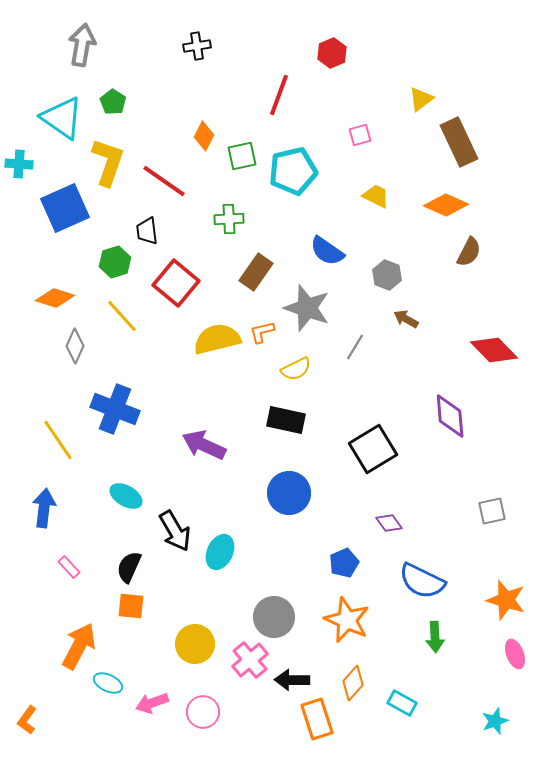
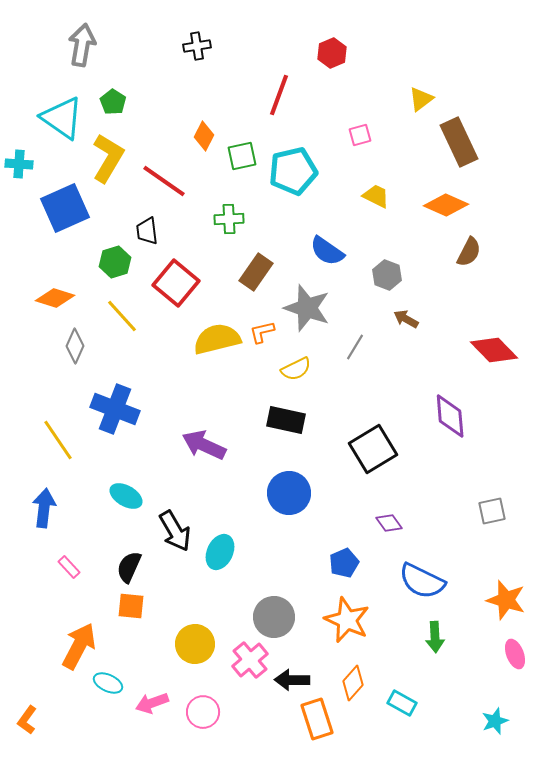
yellow L-shape at (108, 162): moved 4 px up; rotated 12 degrees clockwise
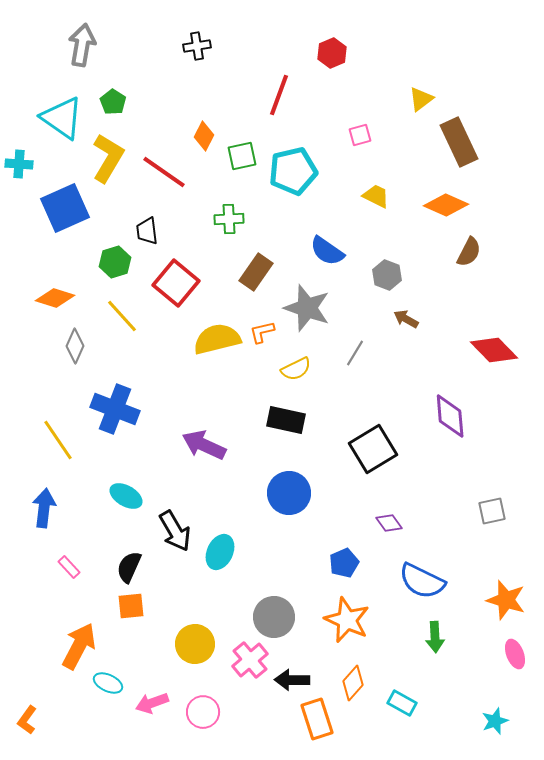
red line at (164, 181): moved 9 px up
gray line at (355, 347): moved 6 px down
orange square at (131, 606): rotated 12 degrees counterclockwise
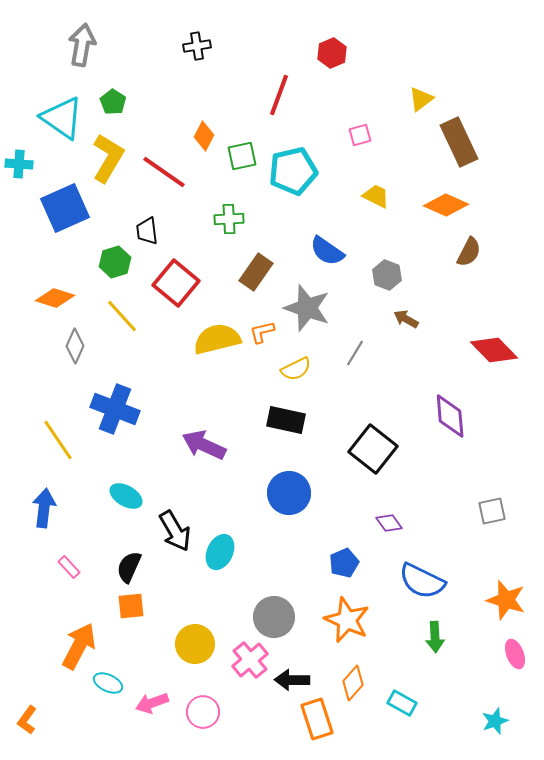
black square at (373, 449): rotated 21 degrees counterclockwise
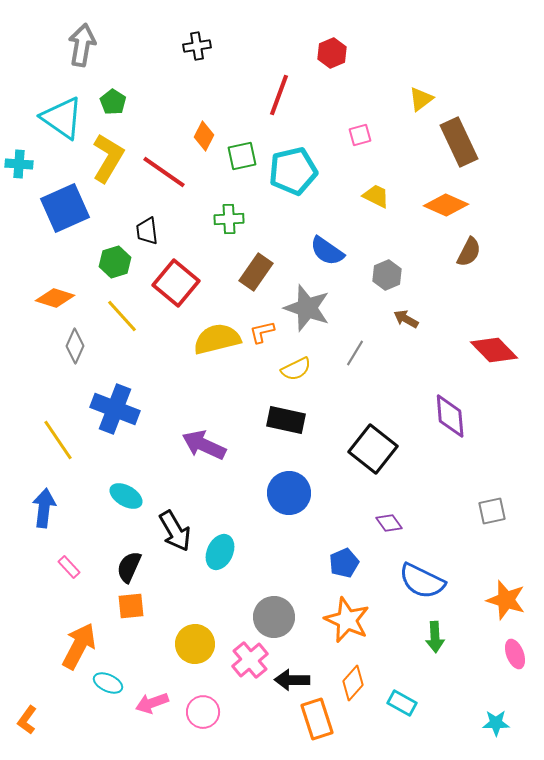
gray hexagon at (387, 275): rotated 16 degrees clockwise
cyan star at (495, 721): moved 1 px right, 2 px down; rotated 20 degrees clockwise
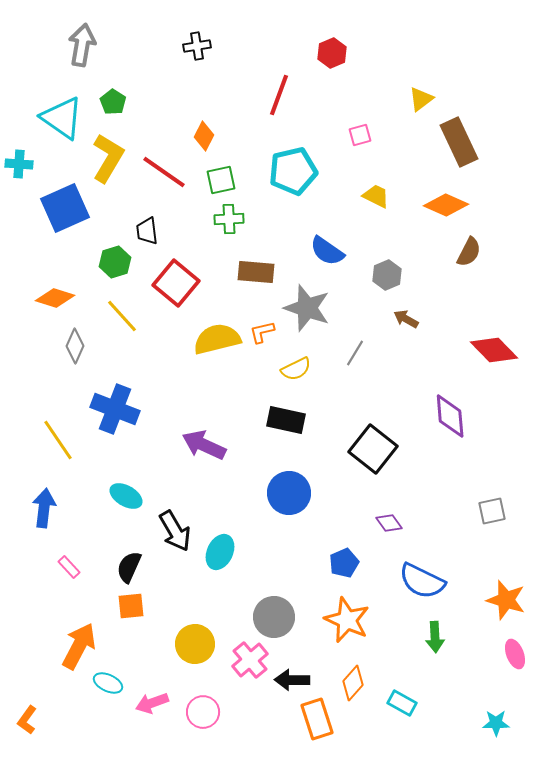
green square at (242, 156): moved 21 px left, 24 px down
brown rectangle at (256, 272): rotated 60 degrees clockwise
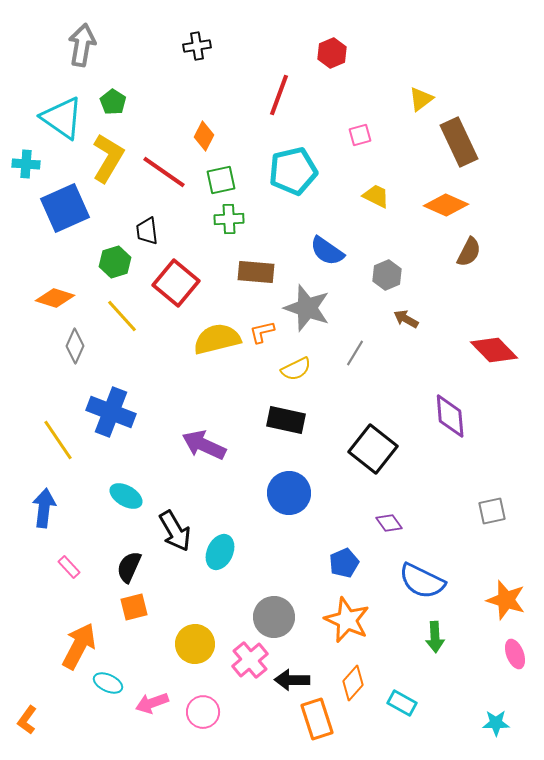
cyan cross at (19, 164): moved 7 px right
blue cross at (115, 409): moved 4 px left, 3 px down
orange square at (131, 606): moved 3 px right, 1 px down; rotated 8 degrees counterclockwise
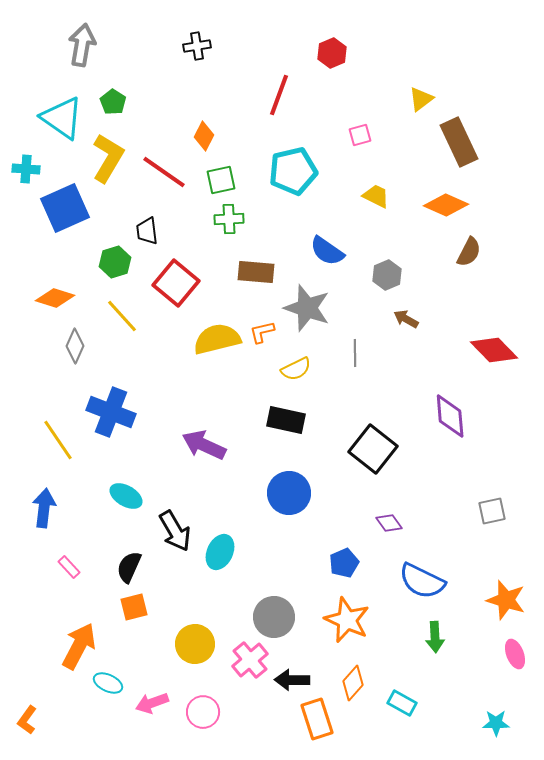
cyan cross at (26, 164): moved 5 px down
gray line at (355, 353): rotated 32 degrees counterclockwise
